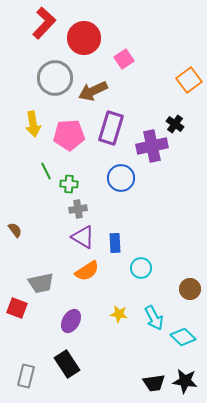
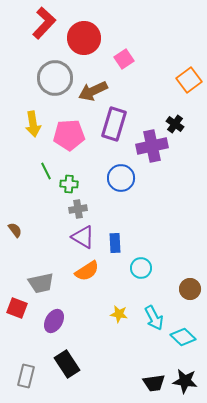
purple rectangle: moved 3 px right, 4 px up
purple ellipse: moved 17 px left
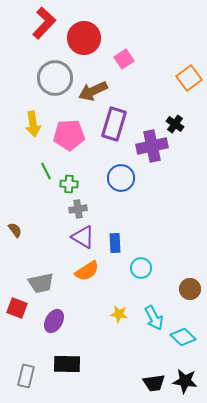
orange square: moved 2 px up
black rectangle: rotated 56 degrees counterclockwise
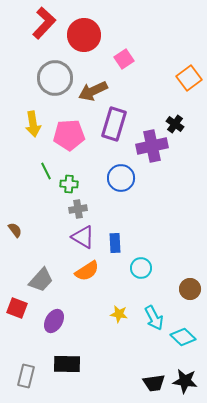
red circle: moved 3 px up
gray trapezoid: moved 3 px up; rotated 36 degrees counterclockwise
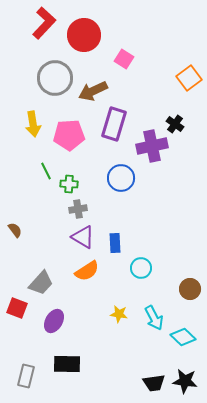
pink square: rotated 24 degrees counterclockwise
gray trapezoid: moved 3 px down
